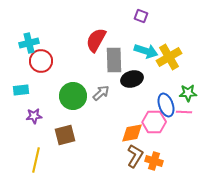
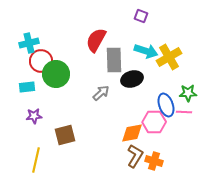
cyan rectangle: moved 6 px right, 3 px up
green circle: moved 17 px left, 22 px up
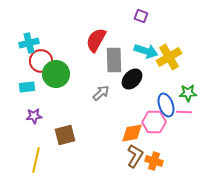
black ellipse: rotated 30 degrees counterclockwise
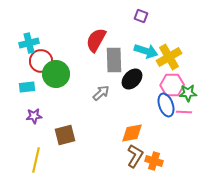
pink hexagon: moved 18 px right, 37 px up
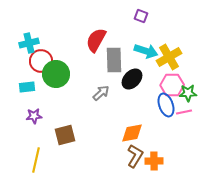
pink line: rotated 14 degrees counterclockwise
orange cross: rotated 18 degrees counterclockwise
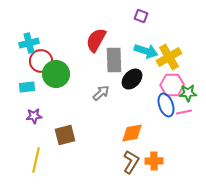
brown L-shape: moved 4 px left, 6 px down
